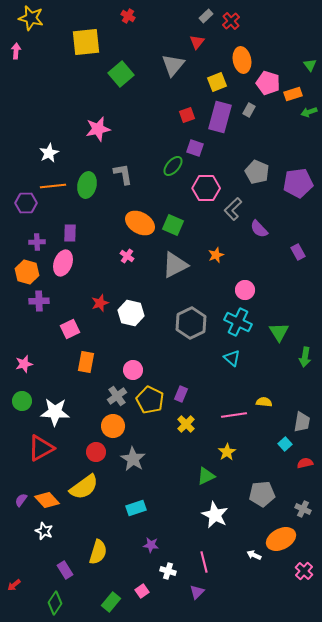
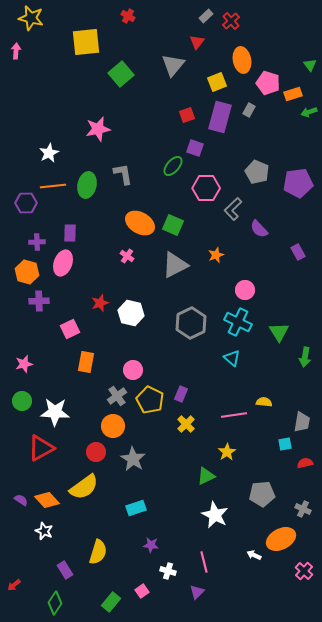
cyan square at (285, 444): rotated 32 degrees clockwise
purple semicircle at (21, 500): rotated 88 degrees clockwise
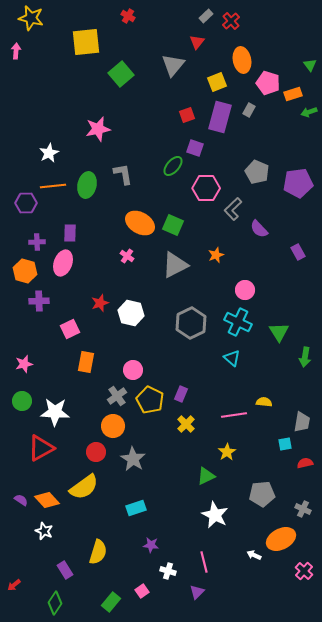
orange hexagon at (27, 272): moved 2 px left, 1 px up
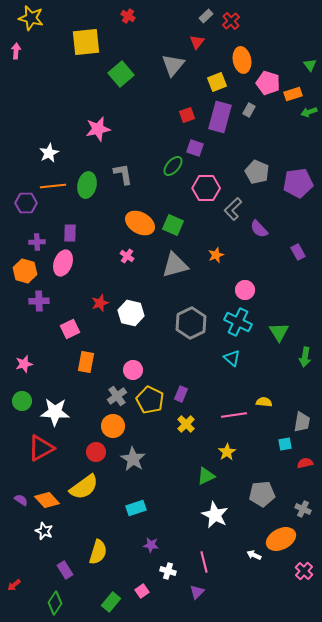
gray triangle at (175, 265): rotated 12 degrees clockwise
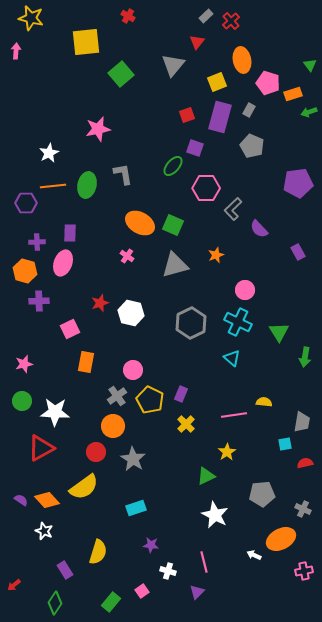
gray pentagon at (257, 172): moved 5 px left, 26 px up
pink cross at (304, 571): rotated 36 degrees clockwise
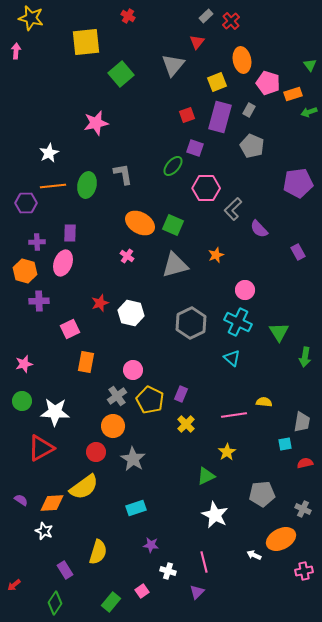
pink star at (98, 129): moved 2 px left, 6 px up
orange diamond at (47, 500): moved 5 px right, 3 px down; rotated 50 degrees counterclockwise
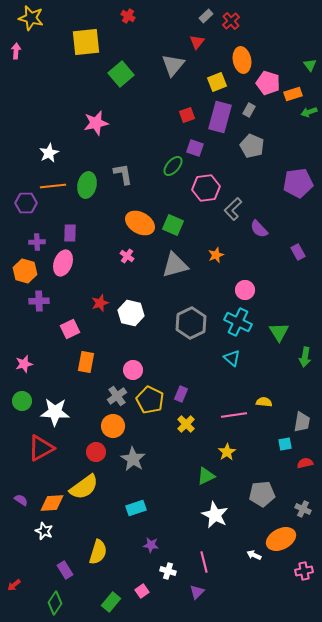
pink hexagon at (206, 188): rotated 8 degrees counterclockwise
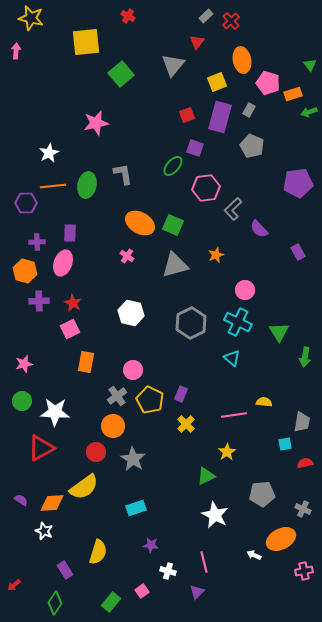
red star at (100, 303): moved 27 px left; rotated 24 degrees counterclockwise
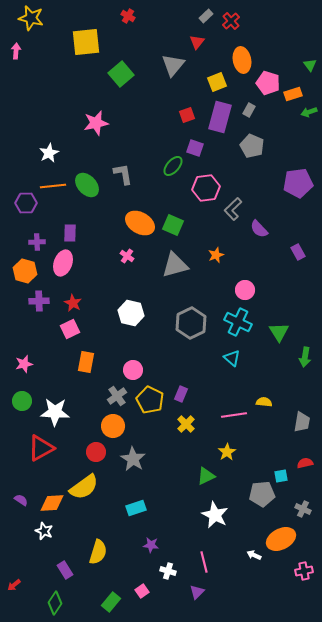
green ellipse at (87, 185): rotated 55 degrees counterclockwise
cyan square at (285, 444): moved 4 px left, 32 px down
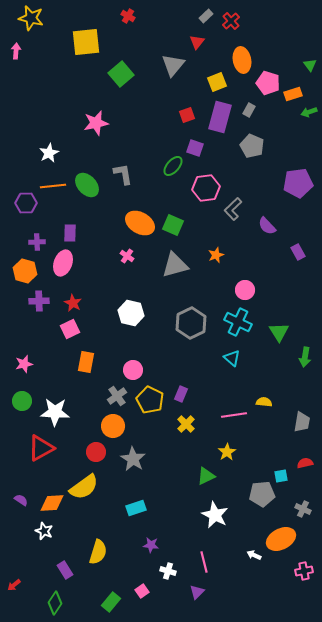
purple semicircle at (259, 229): moved 8 px right, 3 px up
